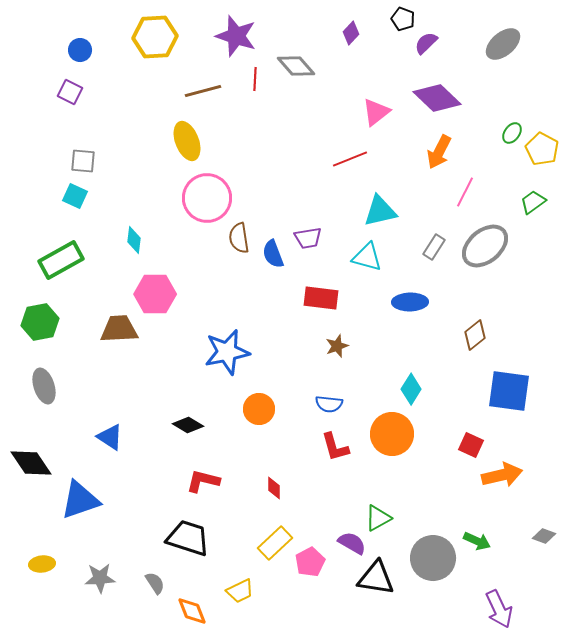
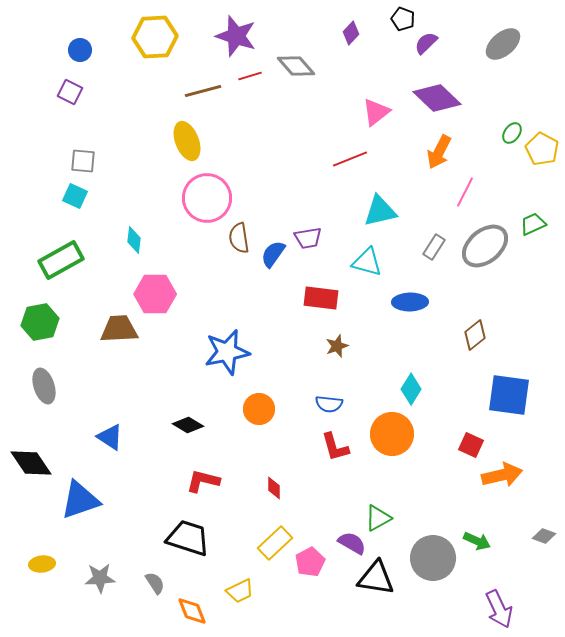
red line at (255, 79): moved 5 px left, 3 px up; rotated 70 degrees clockwise
green trapezoid at (533, 202): moved 22 px down; rotated 12 degrees clockwise
blue semicircle at (273, 254): rotated 56 degrees clockwise
cyan triangle at (367, 257): moved 5 px down
blue square at (509, 391): moved 4 px down
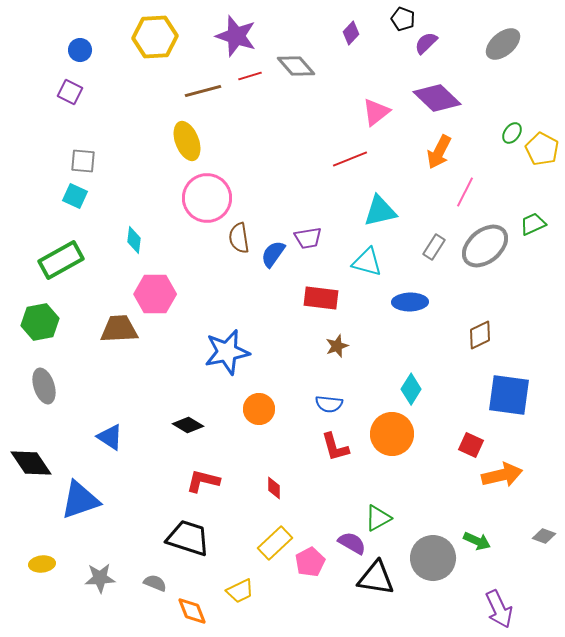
brown diamond at (475, 335): moved 5 px right; rotated 12 degrees clockwise
gray semicircle at (155, 583): rotated 35 degrees counterclockwise
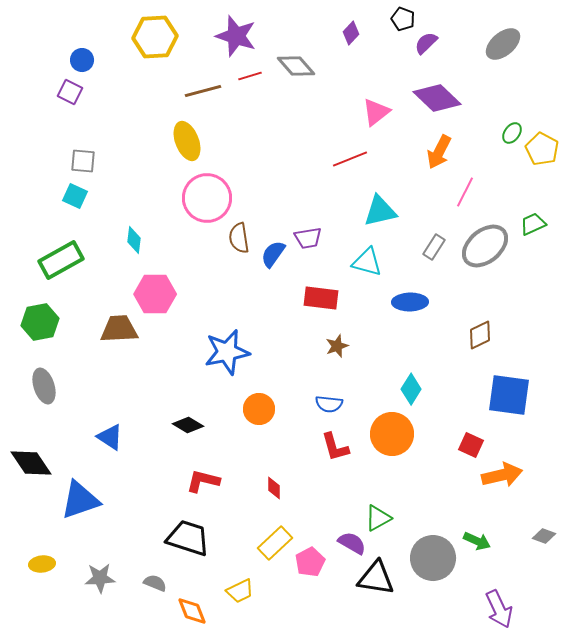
blue circle at (80, 50): moved 2 px right, 10 px down
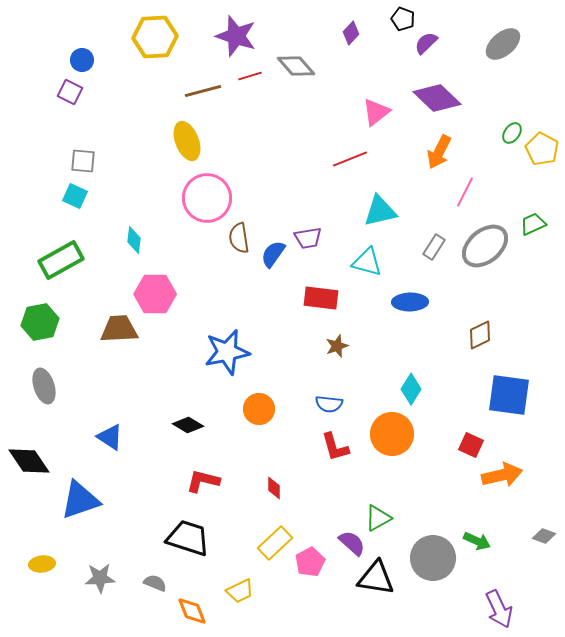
black diamond at (31, 463): moved 2 px left, 2 px up
purple semicircle at (352, 543): rotated 12 degrees clockwise
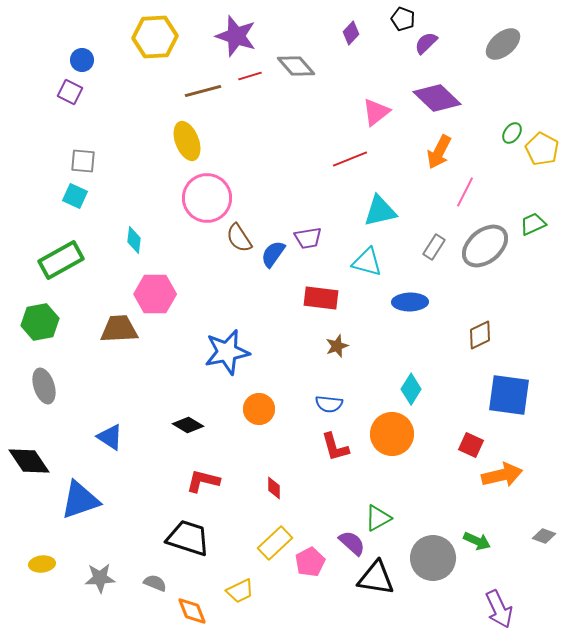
brown semicircle at (239, 238): rotated 24 degrees counterclockwise
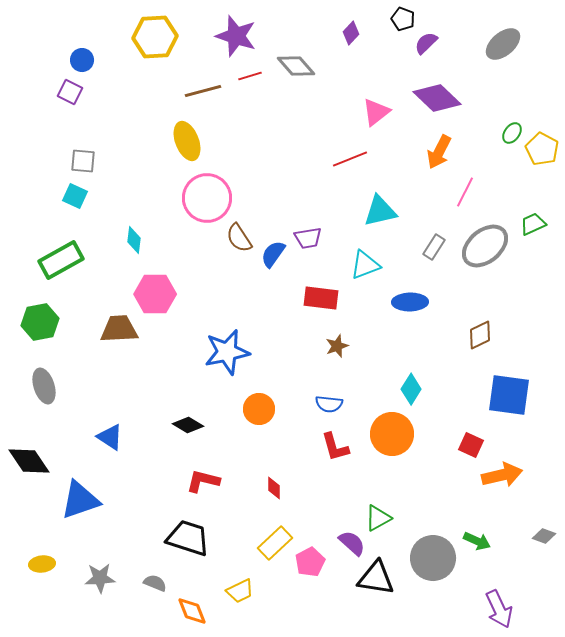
cyan triangle at (367, 262): moved 2 px left, 3 px down; rotated 36 degrees counterclockwise
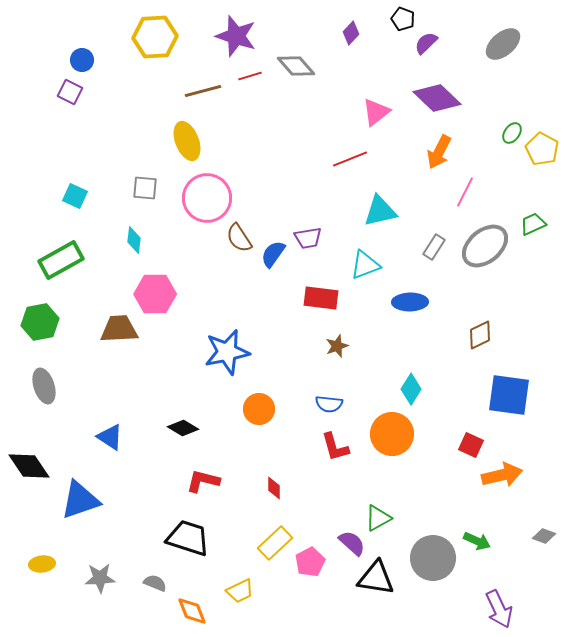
gray square at (83, 161): moved 62 px right, 27 px down
black diamond at (188, 425): moved 5 px left, 3 px down
black diamond at (29, 461): moved 5 px down
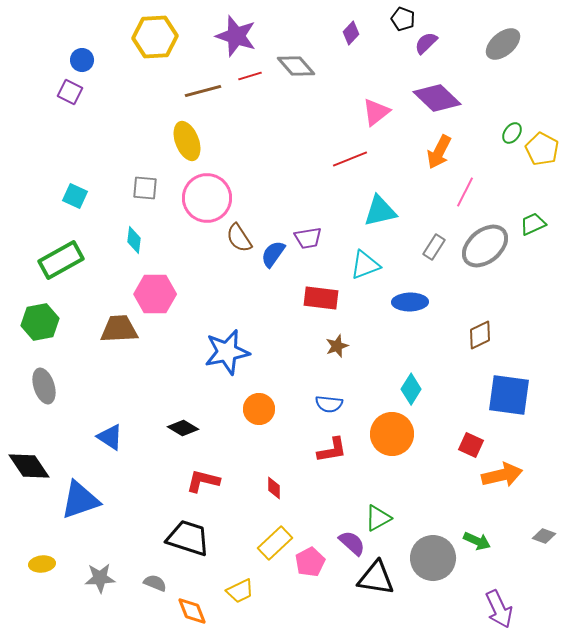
red L-shape at (335, 447): moved 3 px left, 3 px down; rotated 84 degrees counterclockwise
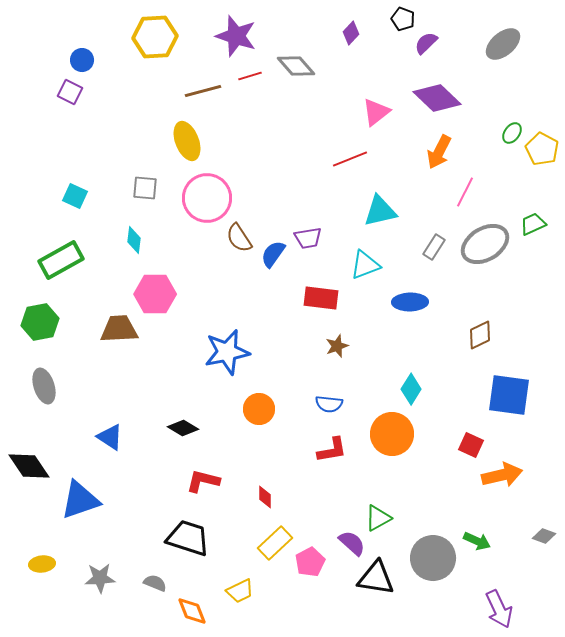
gray ellipse at (485, 246): moved 2 px up; rotated 9 degrees clockwise
red diamond at (274, 488): moved 9 px left, 9 px down
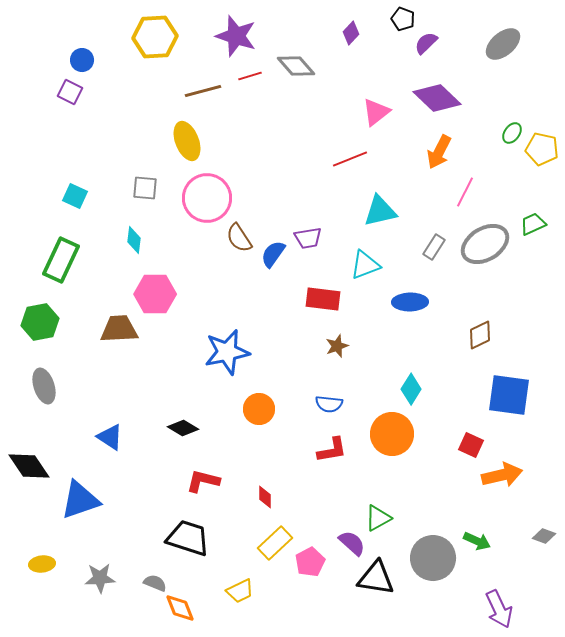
yellow pentagon at (542, 149): rotated 16 degrees counterclockwise
green rectangle at (61, 260): rotated 36 degrees counterclockwise
red rectangle at (321, 298): moved 2 px right, 1 px down
orange diamond at (192, 611): moved 12 px left, 3 px up
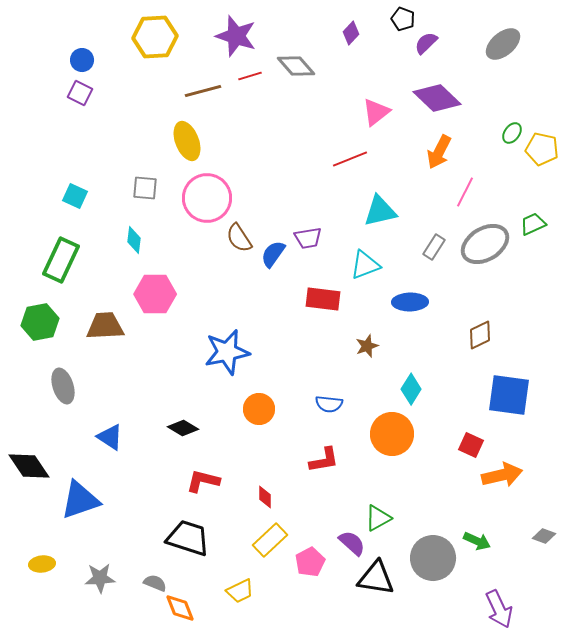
purple square at (70, 92): moved 10 px right, 1 px down
brown trapezoid at (119, 329): moved 14 px left, 3 px up
brown star at (337, 346): moved 30 px right
gray ellipse at (44, 386): moved 19 px right
red L-shape at (332, 450): moved 8 px left, 10 px down
yellow rectangle at (275, 543): moved 5 px left, 3 px up
